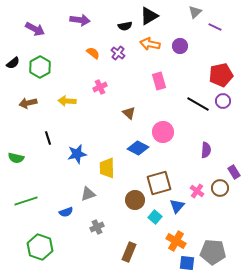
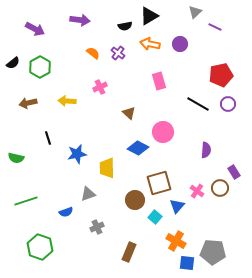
purple circle at (180, 46): moved 2 px up
purple circle at (223, 101): moved 5 px right, 3 px down
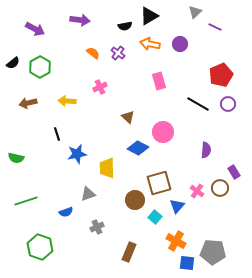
red pentagon at (221, 75): rotated 10 degrees counterclockwise
brown triangle at (129, 113): moved 1 px left, 4 px down
black line at (48, 138): moved 9 px right, 4 px up
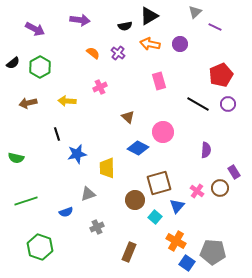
blue square at (187, 263): rotated 28 degrees clockwise
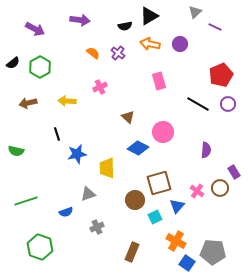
green semicircle at (16, 158): moved 7 px up
cyan square at (155, 217): rotated 24 degrees clockwise
brown rectangle at (129, 252): moved 3 px right
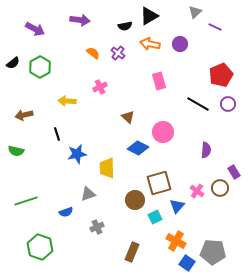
brown arrow at (28, 103): moved 4 px left, 12 px down
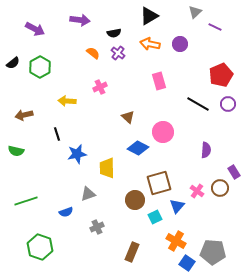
black semicircle at (125, 26): moved 11 px left, 7 px down
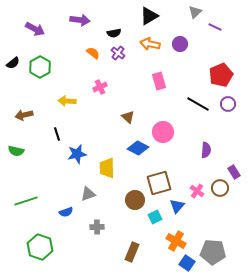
gray cross at (97, 227): rotated 24 degrees clockwise
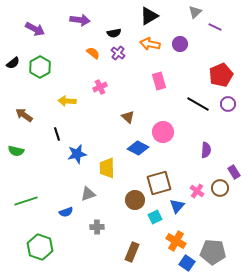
brown arrow at (24, 115): rotated 48 degrees clockwise
